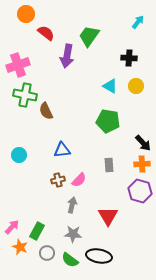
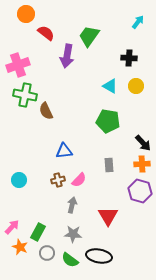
blue triangle: moved 2 px right, 1 px down
cyan circle: moved 25 px down
green rectangle: moved 1 px right, 1 px down
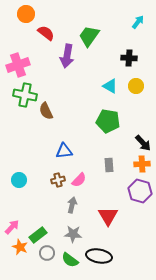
green rectangle: moved 3 px down; rotated 24 degrees clockwise
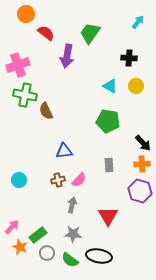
green trapezoid: moved 1 px right, 3 px up
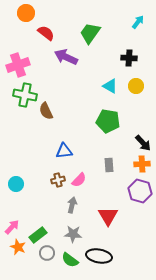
orange circle: moved 1 px up
purple arrow: moved 1 px left, 1 px down; rotated 105 degrees clockwise
cyan circle: moved 3 px left, 4 px down
orange star: moved 2 px left
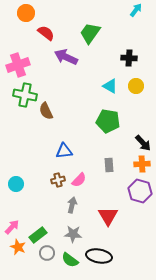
cyan arrow: moved 2 px left, 12 px up
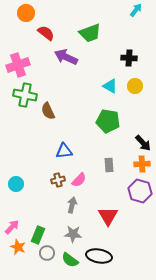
green trapezoid: rotated 145 degrees counterclockwise
yellow circle: moved 1 px left
brown semicircle: moved 2 px right
green rectangle: rotated 30 degrees counterclockwise
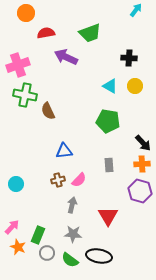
red semicircle: rotated 48 degrees counterclockwise
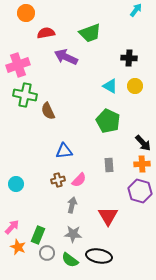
green pentagon: rotated 15 degrees clockwise
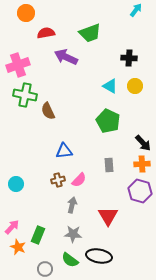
gray circle: moved 2 px left, 16 px down
